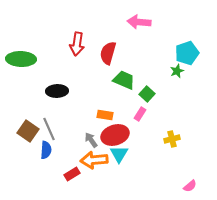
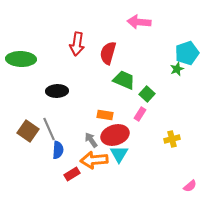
green star: moved 2 px up
blue semicircle: moved 12 px right
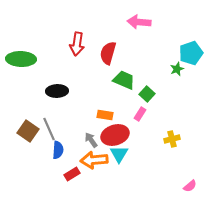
cyan pentagon: moved 4 px right
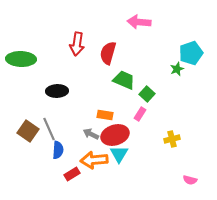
gray arrow: moved 6 px up; rotated 28 degrees counterclockwise
pink semicircle: moved 6 px up; rotated 56 degrees clockwise
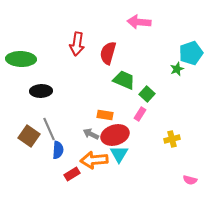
black ellipse: moved 16 px left
brown square: moved 1 px right, 5 px down
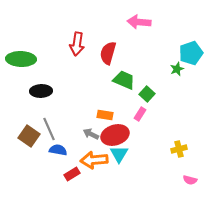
yellow cross: moved 7 px right, 10 px down
blue semicircle: rotated 84 degrees counterclockwise
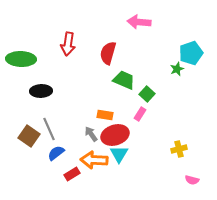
red arrow: moved 9 px left
gray arrow: rotated 28 degrees clockwise
blue semicircle: moved 2 px left, 3 px down; rotated 48 degrees counterclockwise
orange arrow: rotated 8 degrees clockwise
pink semicircle: moved 2 px right
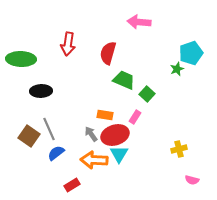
pink rectangle: moved 5 px left, 3 px down
red rectangle: moved 11 px down
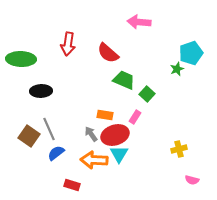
red semicircle: rotated 65 degrees counterclockwise
red rectangle: rotated 49 degrees clockwise
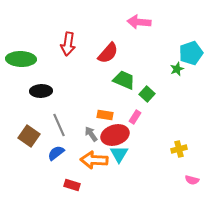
red semicircle: rotated 90 degrees counterclockwise
gray line: moved 10 px right, 4 px up
